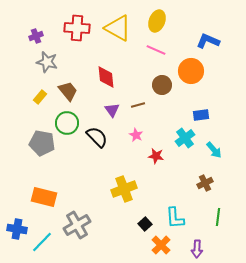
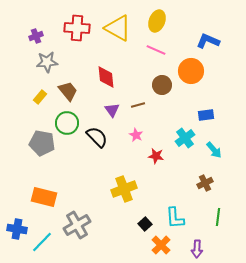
gray star: rotated 20 degrees counterclockwise
blue rectangle: moved 5 px right
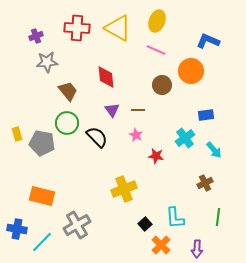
yellow rectangle: moved 23 px left, 37 px down; rotated 56 degrees counterclockwise
brown line: moved 5 px down; rotated 16 degrees clockwise
orange rectangle: moved 2 px left, 1 px up
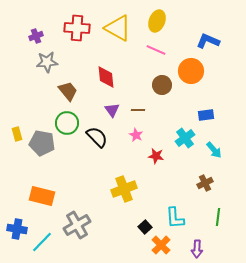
black square: moved 3 px down
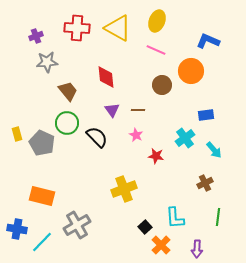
gray pentagon: rotated 15 degrees clockwise
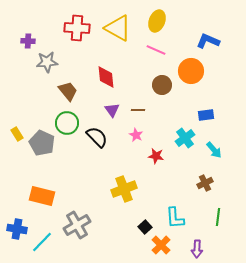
purple cross: moved 8 px left, 5 px down; rotated 24 degrees clockwise
yellow rectangle: rotated 16 degrees counterclockwise
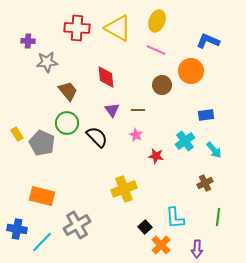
cyan cross: moved 3 px down
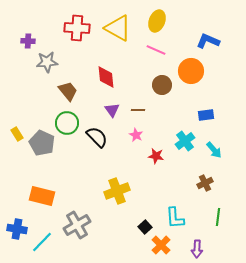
yellow cross: moved 7 px left, 2 px down
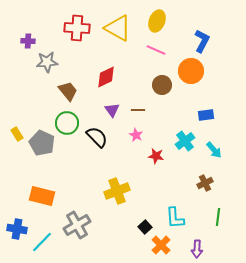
blue L-shape: moved 6 px left; rotated 95 degrees clockwise
red diamond: rotated 70 degrees clockwise
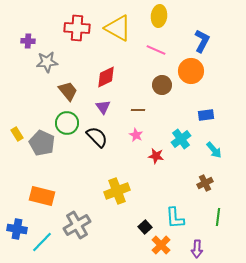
yellow ellipse: moved 2 px right, 5 px up; rotated 15 degrees counterclockwise
purple triangle: moved 9 px left, 3 px up
cyan cross: moved 4 px left, 2 px up
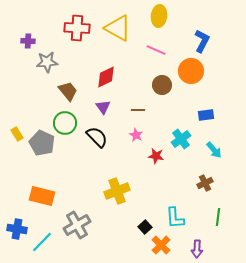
green circle: moved 2 px left
